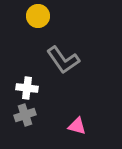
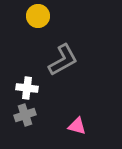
gray L-shape: rotated 84 degrees counterclockwise
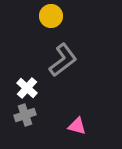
yellow circle: moved 13 px right
gray L-shape: rotated 8 degrees counterclockwise
white cross: rotated 35 degrees clockwise
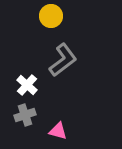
white cross: moved 3 px up
pink triangle: moved 19 px left, 5 px down
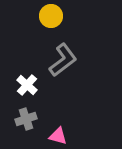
gray cross: moved 1 px right, 4 px down
pink triangle: moved 5 px down
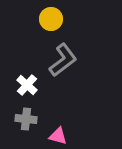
yellow circle: moved 3 px down
gray cross: rotated 25 degrees clockwise
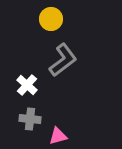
gray cross: moved 4 px right
pink triangle: rotated 30 degrees counterclockwise
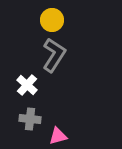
yellow circle: moved 1 px right, 1 px down
gray L-shape: moved 9 px left, 5 px up; rotated 20 degrees counterclockwise
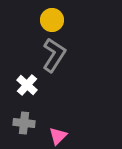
gray cross: moved 6 px left, 4 px down
pink triangle: rotated 30 degrees counterclockwise
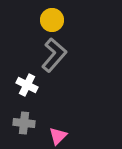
gray L-shape: rotated 8 degrees clockwise
white cross: rotated 15 degrees counterclockwise
